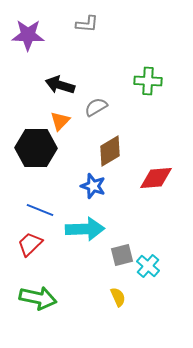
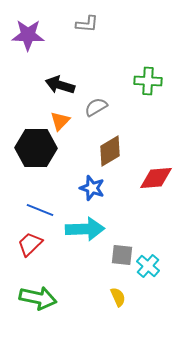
blue star: moved 1 px left, 2 px down
gray square: rotated 20 degrees clockwise
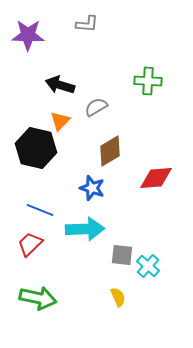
black hexagon: rotated 12 degrees clockwise
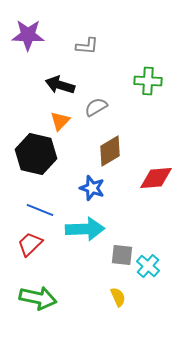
gray L-shape: moved 22 px down
black hexagon: moved 6 px down
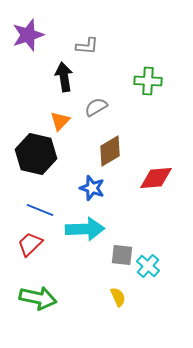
purple star: rotated 20 degrees counterclockwise
black arrow: moved 4 px right, 8 px up; rotated 64 degrees clockwise
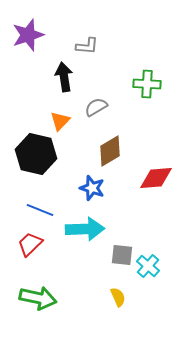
green cross: moved 1 px left, 3 px down
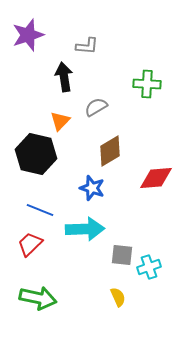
cyan cross: moved 1 px right, 1 px down; rotated 30 degrees clockwise
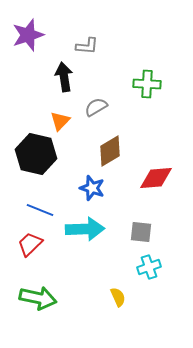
gray square: moved 19 px right, 23 px up
